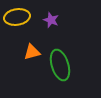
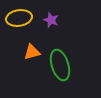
yellow ellipse: moved 2 px right, 1 px down
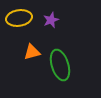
purple star: rotated 28 degrees clockwise
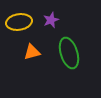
yellow ellipse: moved 4 px down
green ellipse: moved 9 px right, 12 px up
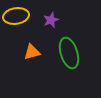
yellow ellipse: moved 3 px left, 6 px up
